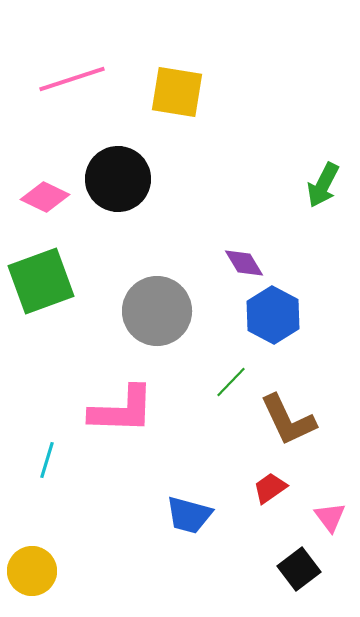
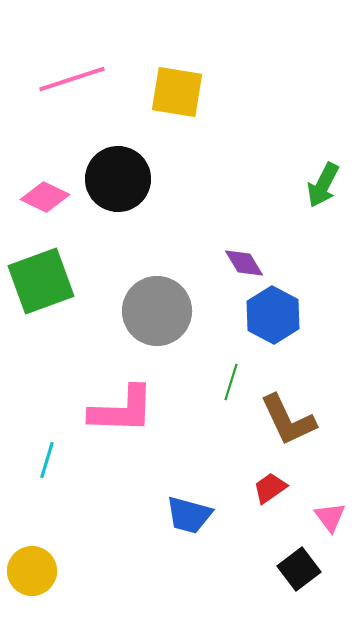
green line: rotated 27 degrees counterclockwise
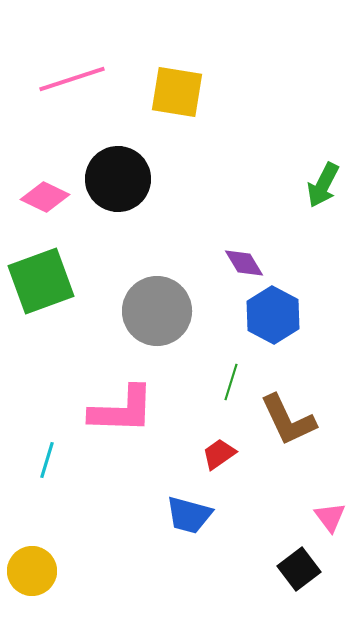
red trapezoid: moved 51 px left, 34 px up
